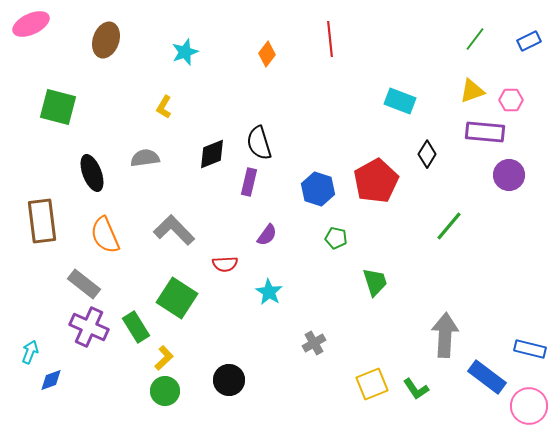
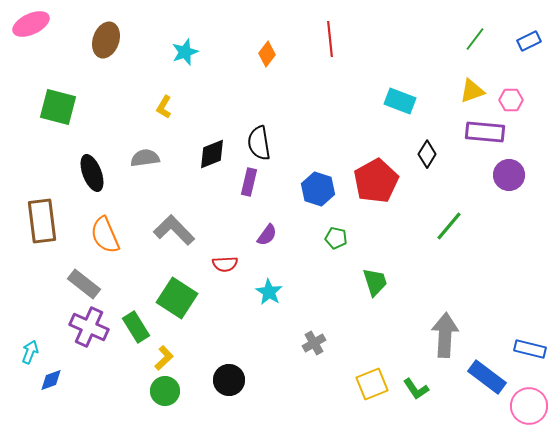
black semicircle at (259, 143): rotated 8 degrees clockwise
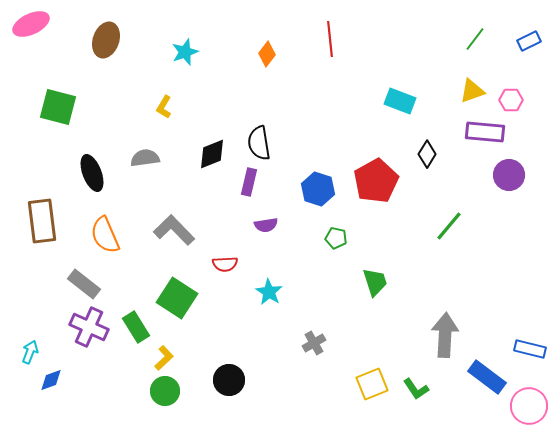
purple semicircle at (267, 235): moved 1 px left, 10 px up; rotated 45 degrees clockwise
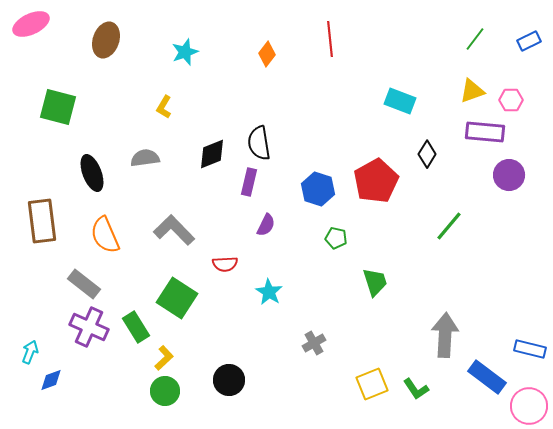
purple semicircle at (266, 225): rotated 55 degrees counterclockwise
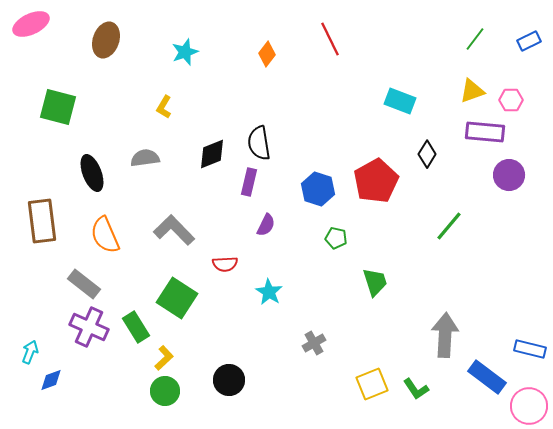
red line at (330, 39): rotated 20 degrees counterclockwise
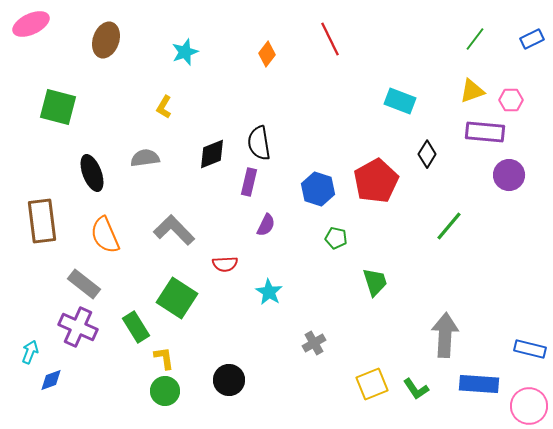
blue rectangle at (529, 41): moved 3 px right, 2 px up
purple cross at (89, 327): moved 11 px left
yellow L-shape at (164, 358): rotated 55 degrees counterclockwise
blue rectangle at (487, 377): moved 8 px left, 7 px down; rotated 33 degrees counterclockwise
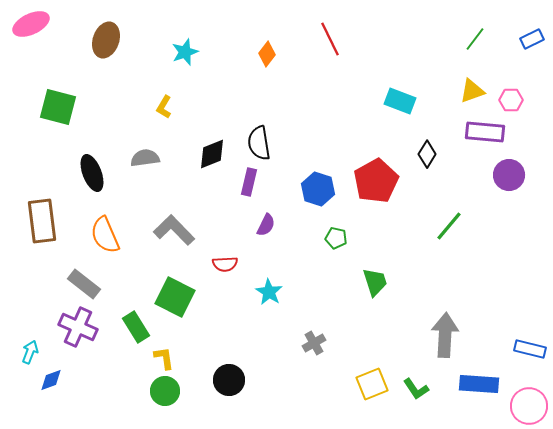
green square at (177, 298): moved 2 px left, 1 px up; rotated 6 degrees counterclockwise
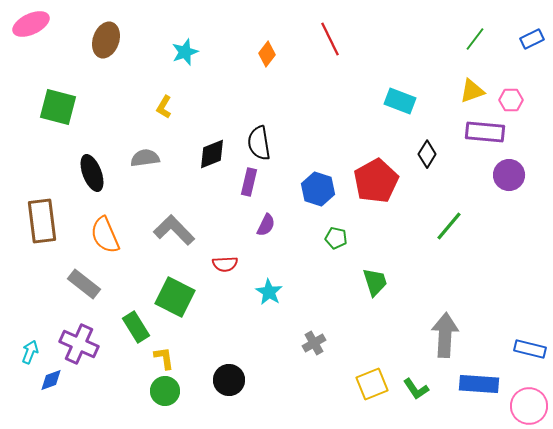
purple cross at (78, 327): moved 1 px right, 17 px down
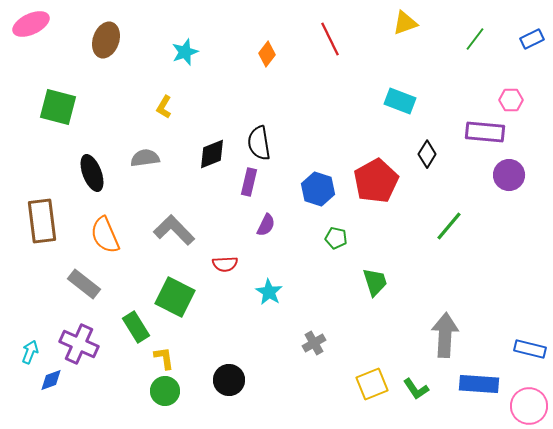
yellow triangle at (472, 91): moved 67 px left, 68 px up
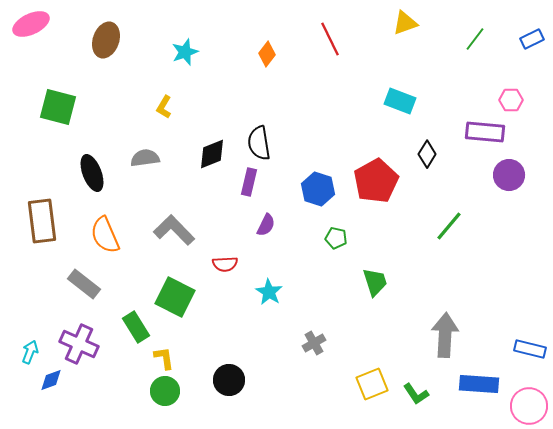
green L-shape at (416, 389): moved 5 px down
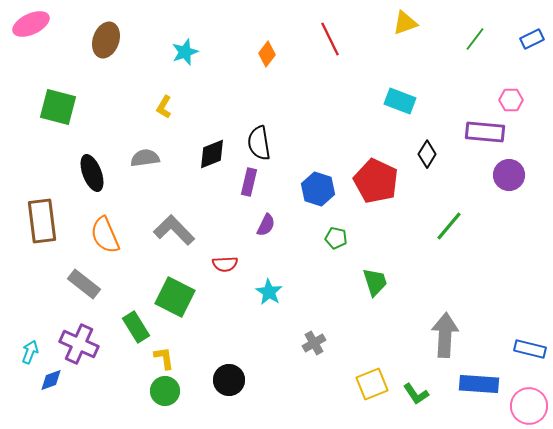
red pentagon at (376, 181): rotated 18 degrees counterclockwise
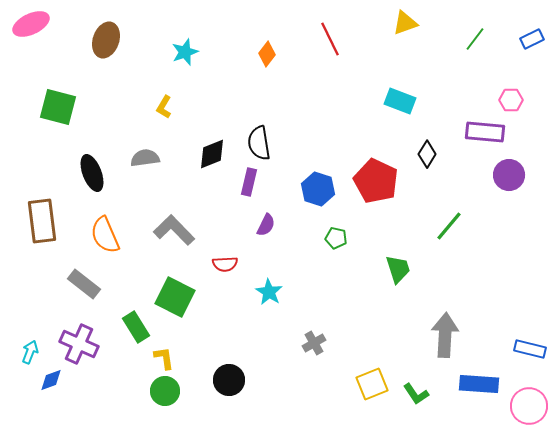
green trapezoid at (375, 282): moved 23 px right, 13 px up
